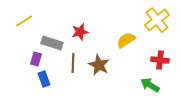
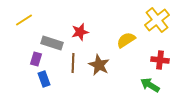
yellow line: moved 1 px up
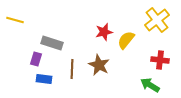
yellow line: moved 9 px left; rotated 48 degrees clockwise
red star: moved 24 px right
yellow semicircle: rotated 18 degrees counterclockwise
brown line: moved 1 px left, 6 px down
blue rectangle: rotated 63 degrees counterclockwise
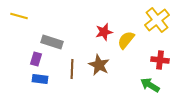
yellow line: moved 4 px right, 4 px up
gray rectangle: moved 1 px up
blue rectangle: moved 4 px left
